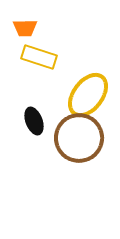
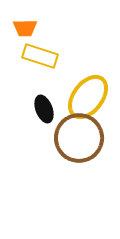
yellow rectangle: moved 1 px right, 1 px up
yellow ellipse: moved 2 px down
black ellipse: moved 10 px right, 12 px up
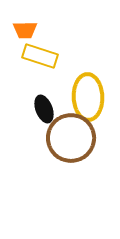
orange trapezoid: moved 2 px down
yellow ellipse: rotated 39 degrees counterclockwise
brown circle: moved 8 px left
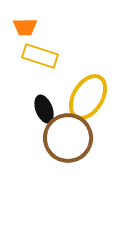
orange trapezoid: moved 3 px up
yellow ellipse: rotated 33 degrees clockwise
brown circle: moved 3 px left
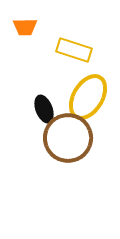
yellow rectangle: moved 34 px right, 6 px up
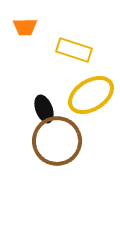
yellow ellipse: moved 3 px right, 2 px up; rotated 27 degrees clockwise
brown circle: moved 11 px left, 3 px down
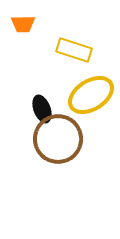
orange trapezoid: moved 2 px left, 3 px up
black ellipse: moved 2 px left
brown circle: moved 1 px right, 2 px up
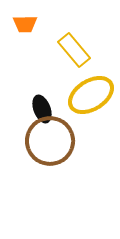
orange trapezoid: moved 2 px right
yellow rectangle: rotated 32 degrees clockwise
brown circle: moved 8 px left, 2 px down
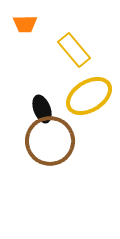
yellow ellipse: moved 2 px left, 1 px down
